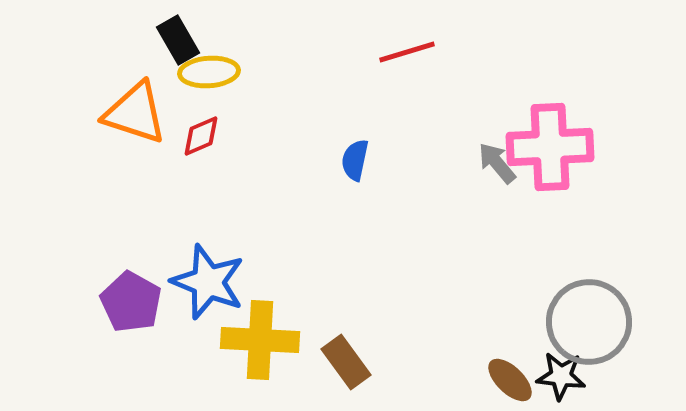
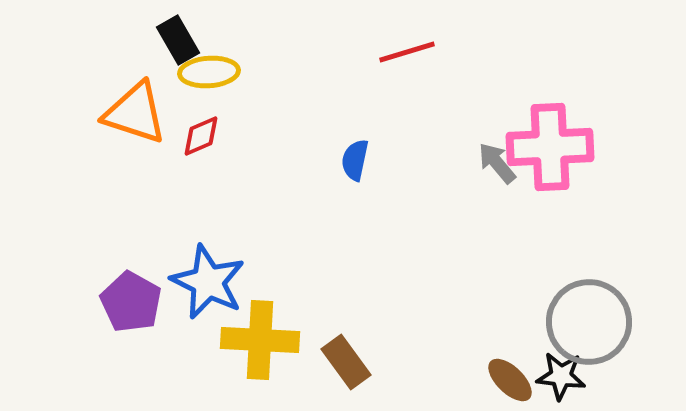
blue star: rotated 4 degrees clockwise
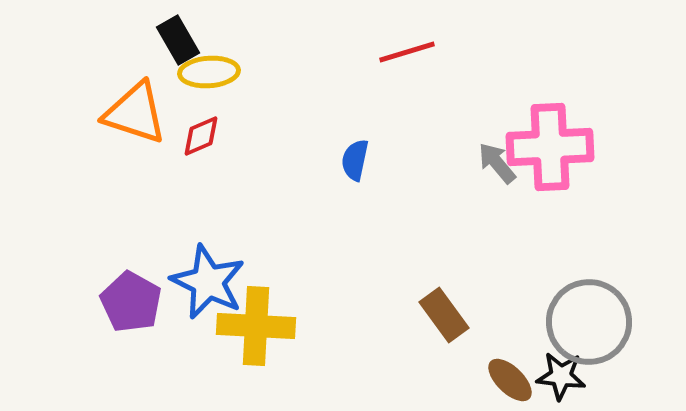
yellow cross: moved 4 px left, 14 px up
brown rectangle: moved 98 px right, 47 px up
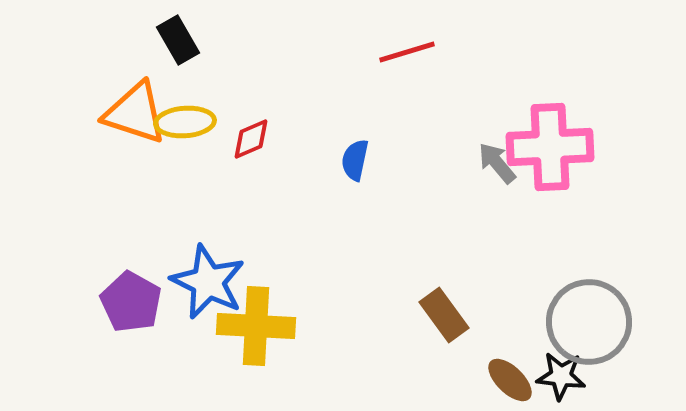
yellow ellipse: moved 24 px left, 50 px down
red diamond: moved 50 px right, 3 px down
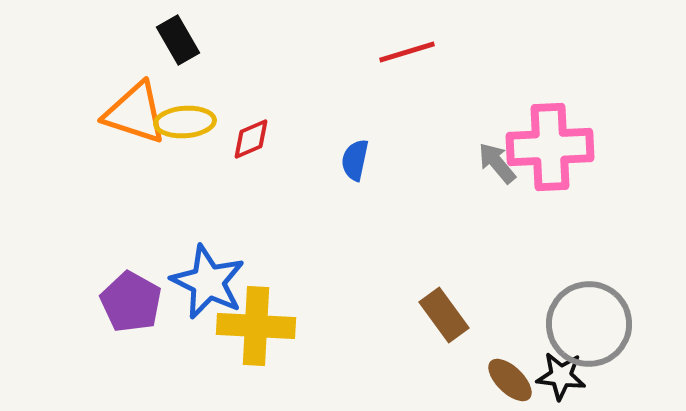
gray circle: moved 2 px down
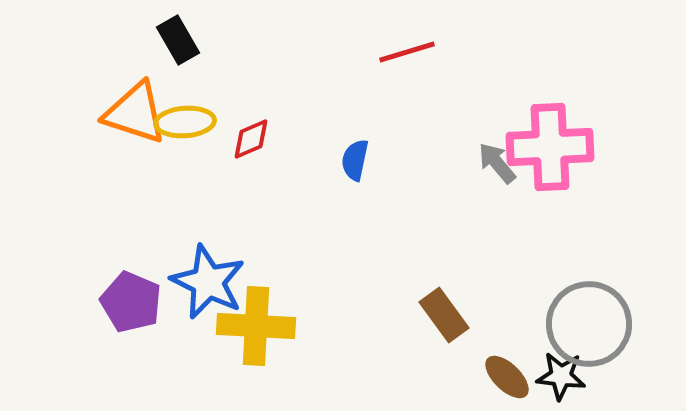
purple pentagon: rotated 6 degrees counterclockwise
brown ellipse: moved 3 px left, 3 px up
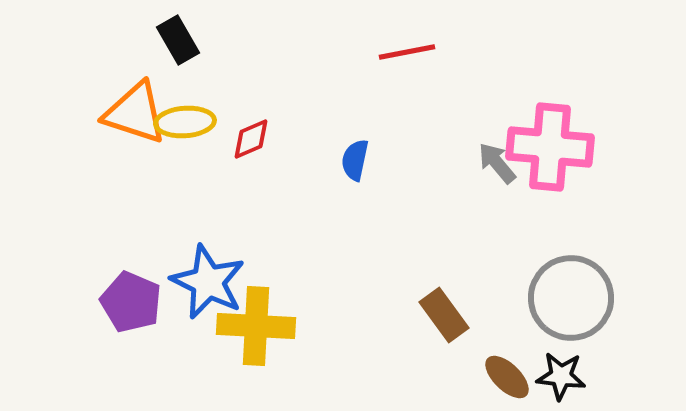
red line: rotated 6 degrees clockwise
pink cross: rotated 8 degrees clockwise
gray circle: moved 18 px left, 26 px up
